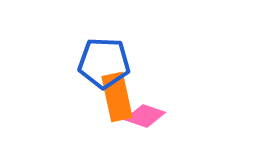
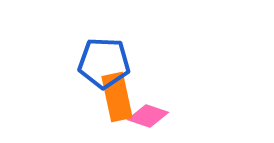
pink diamond: moved 3 px right
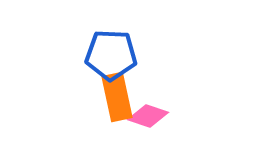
blue pentagon: moved 7 px right, 8 px up
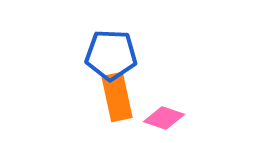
pink diamond: moved 16 px right, 2 px down
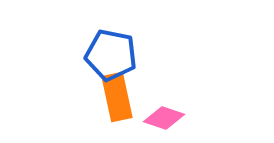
blue pentagon: rotated 9 degrees clockwise
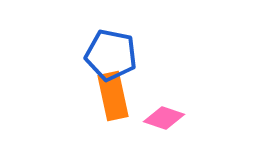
orange rectangle: moved 4 px left, 1 px up
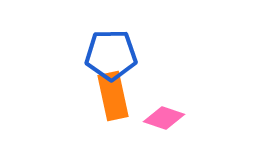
blue pentagon: rotated 12 degrees counterclockwise
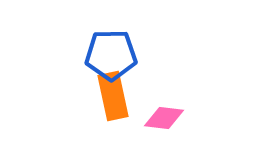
pink diamond: rotated 12 degrees counterclockwise
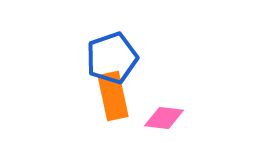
blue pentagon: moved 1 px right, 3 px down; rotated 18 degrees counterclockwise
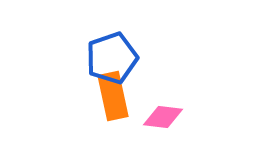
pink diamond: moved 1 px left, 1 px up
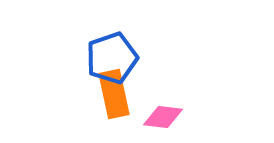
orange rectangle: moved 1 px right, 2 px up
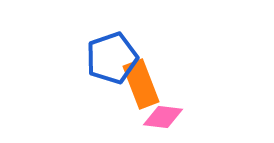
orange rectangle: moved 27 px right, 10 px up; rotated 9 degrees counterclockwise
